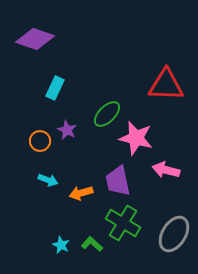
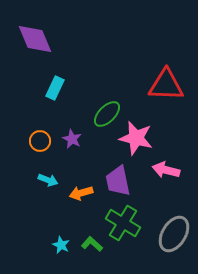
purple diamond: rotated 48 degrees clockwise
purple star: moved 5 px right, 9 px down
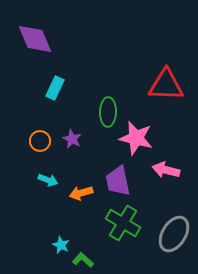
green ellipse: moved 1 px right, 2 px up; rotated 44 degrees counterclockwise
green L-shape: moved 9 px left, 16 px down
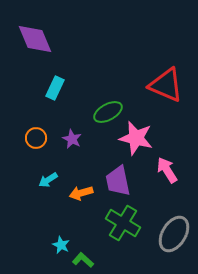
red triangle: rotated 21 degrees clockwise
green ellipse: rotated 60 degrees clockwise
orange circle: moved 4 px left, 3 px up
pink arrow: moved 1 px right; rotated 44 degrees clockwise
cyan arrow: rotated 126 degrees clockwise
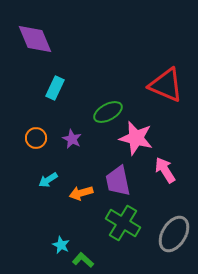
pink arrow: moved 2 px left
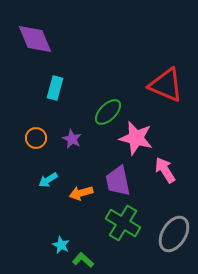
cyan rectangle: rotated 10 degrees counterclockwise
green ellipse: rotated 16 degrees counterclockwise
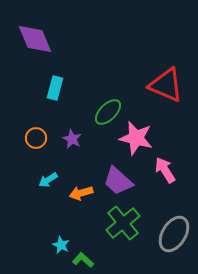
purple trapezoid: rotated 36 degrees counterclockwise
green cross: rotated 20 degrees clockwise
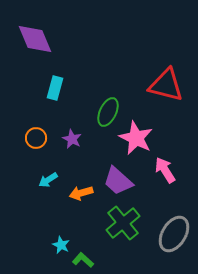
red triangle: rotated 9 degrees counterclockwise
green ellipse: rotated 20 degrees counterclockwise
pink star: rotated 12 degrees clockwise
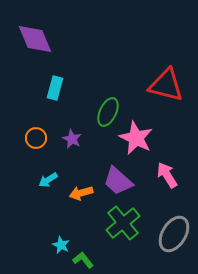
pink arrow: moved 2 px right, 5 px down
green L-shape: rotated 10 degrees clockwise
